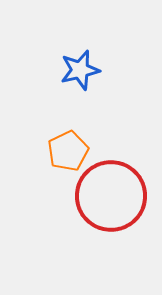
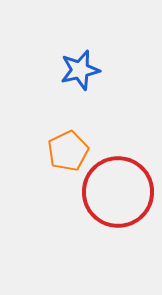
red circle: moved 7 px right, 4 px up
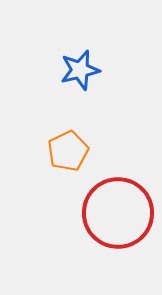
red circle: moved 21 px down
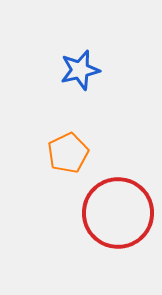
orange pentagon: moved 2 px down
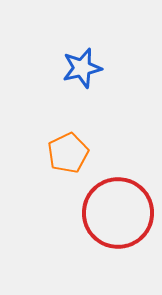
blue star: moved 2 px right, 2 px up
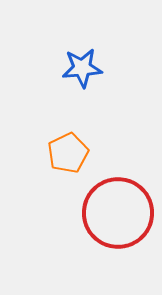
blue star: rotated 9 degrees clockwise
